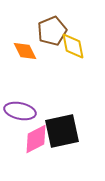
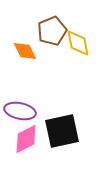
yellow diamond: moved 5 px right, 3 px up
pink diamond: moved 10 px left
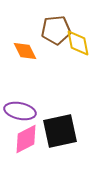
brown pentagon: moved 4 px right, 1 px up; rotated 16 degrees clockwise
black square: moved 2 px left
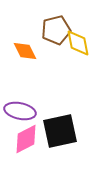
brown pentagon: rotated 8 degrees counterclockwise
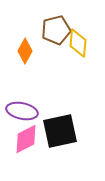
yellow diamond: rotated 16 degrees clockwise
orange diamond: rotated 55 degrees clockwise
purple ellipse: moved 2 px right
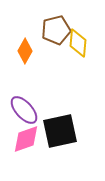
purple ellipse: moved 2 px right, 1 px up; rotated 36 degrees clockwise
pink diamond: rotated 8 degrees clockwise
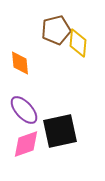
orange diamond: moved 5 px left, 12 px down; rotated 35 degrees counterclockwise
pink diamond: moved 5 px down
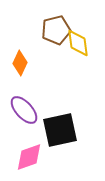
yellow diamond: rotated 12 degrees counterclockwise
orange diamond: rotated 30 degrees clockwise
black square: moved 1 px up
pink diamond: moved 3 px right, 13 px down
